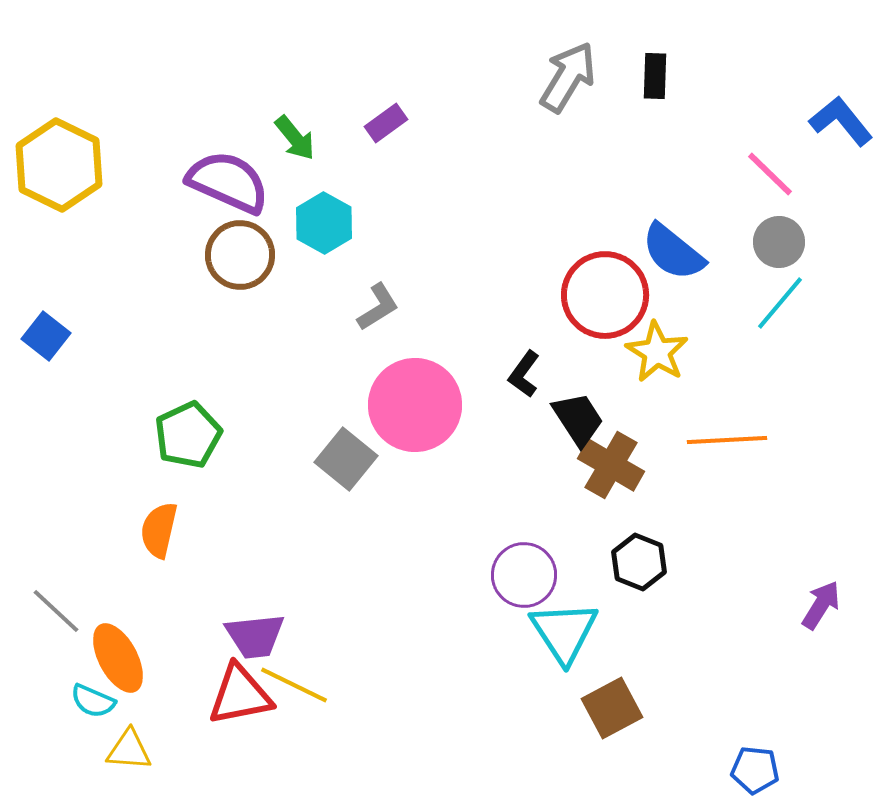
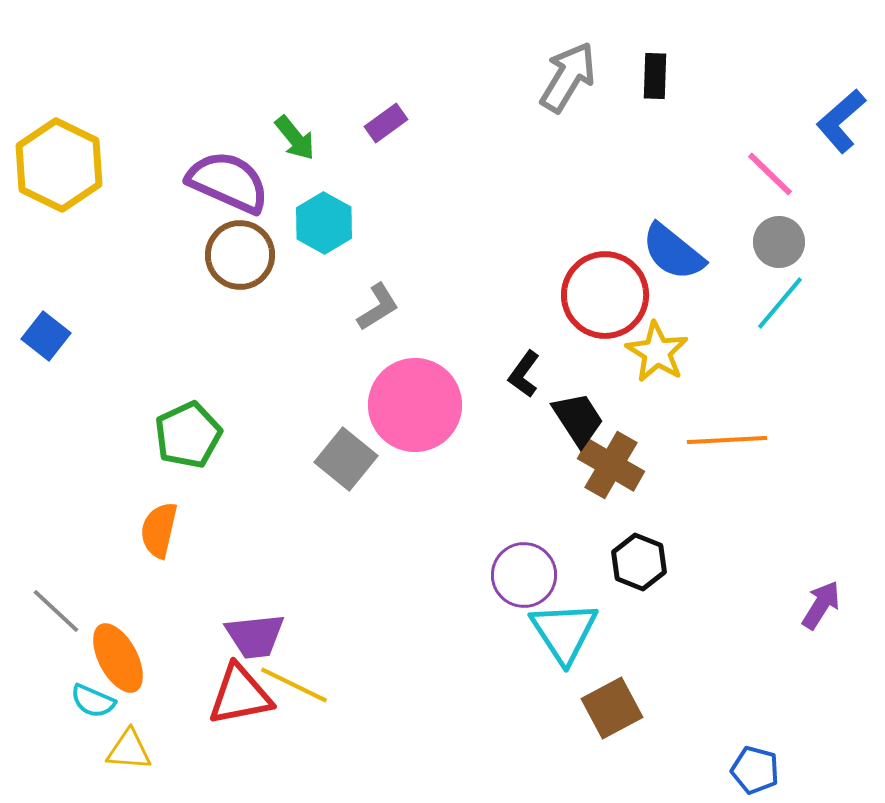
blue L-shape: rotated 92 degrees counterclockwise
blue pentagon: rotated 9 degrees clockwise
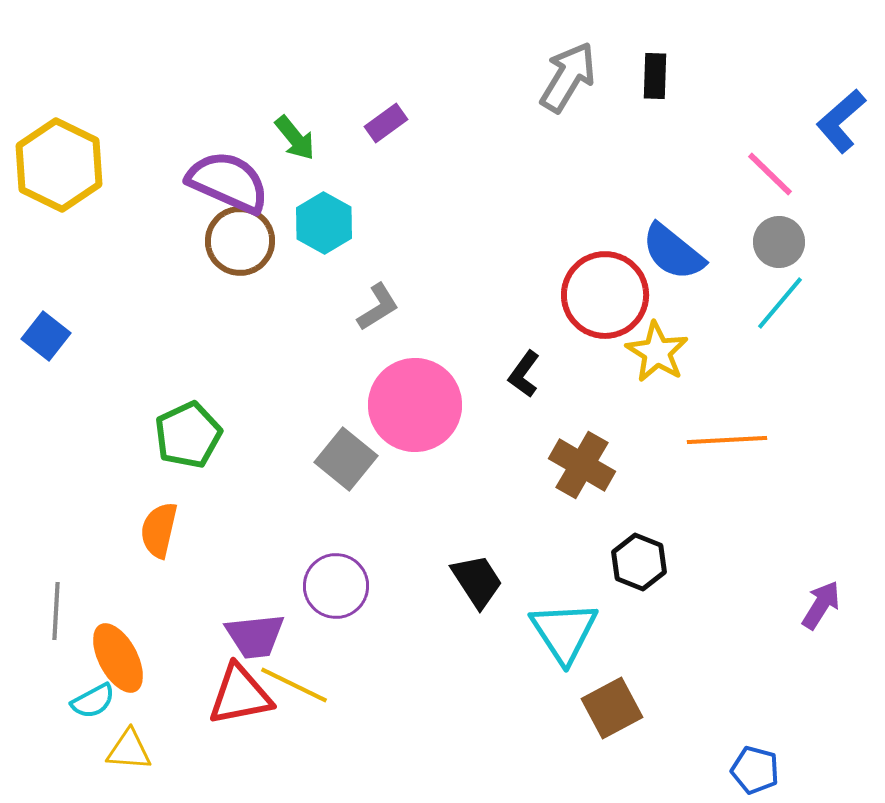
brown circle: moved 14 px up
black trapezoid: moved 101 px left, 162 px down
brown cross: moved 29 px left
purple circle: moved 188 px left, 11 px down
gray line: rotated 50 degrees clockwise
cyan semicircle: rotated 51 degrees counterclockwise
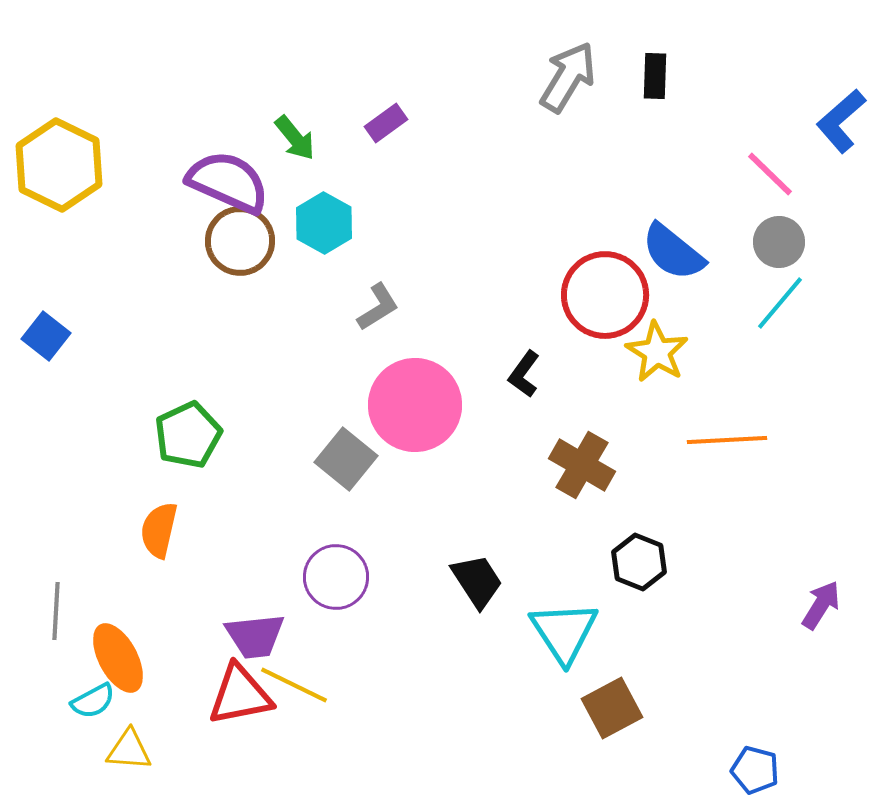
purple circle: moved 9 px up
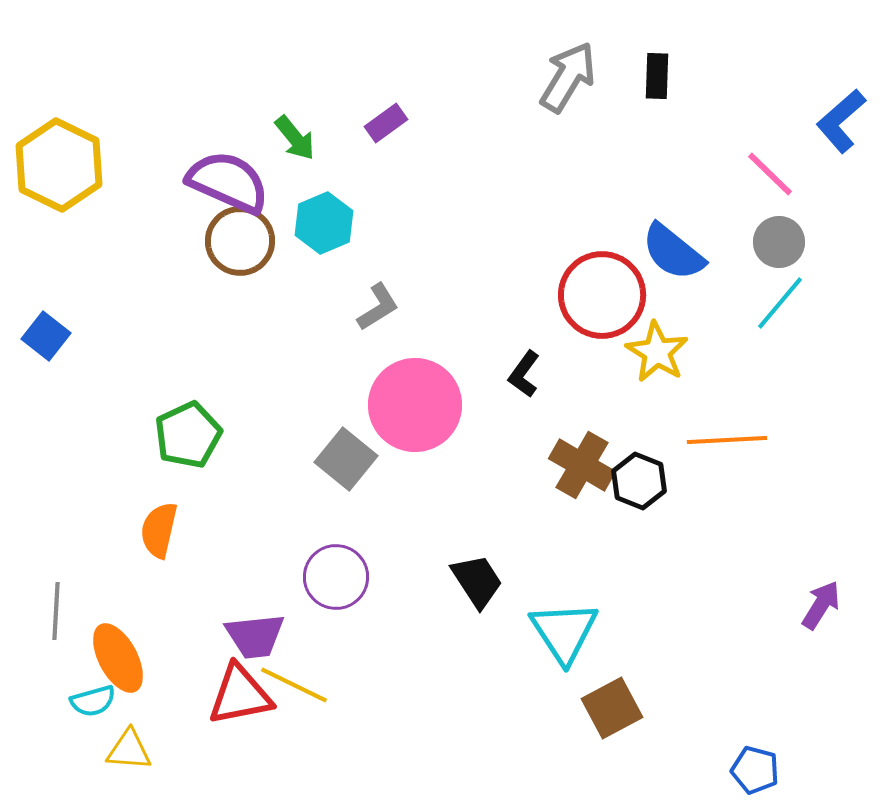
black rectangle: moved 2 px right
cyan hexagon: rotated 8 degrees clockwise
red circle: moved 3 px left
black hexagon: moved 81 px up
cyan semicircle: rotated 12 degrees clockwise
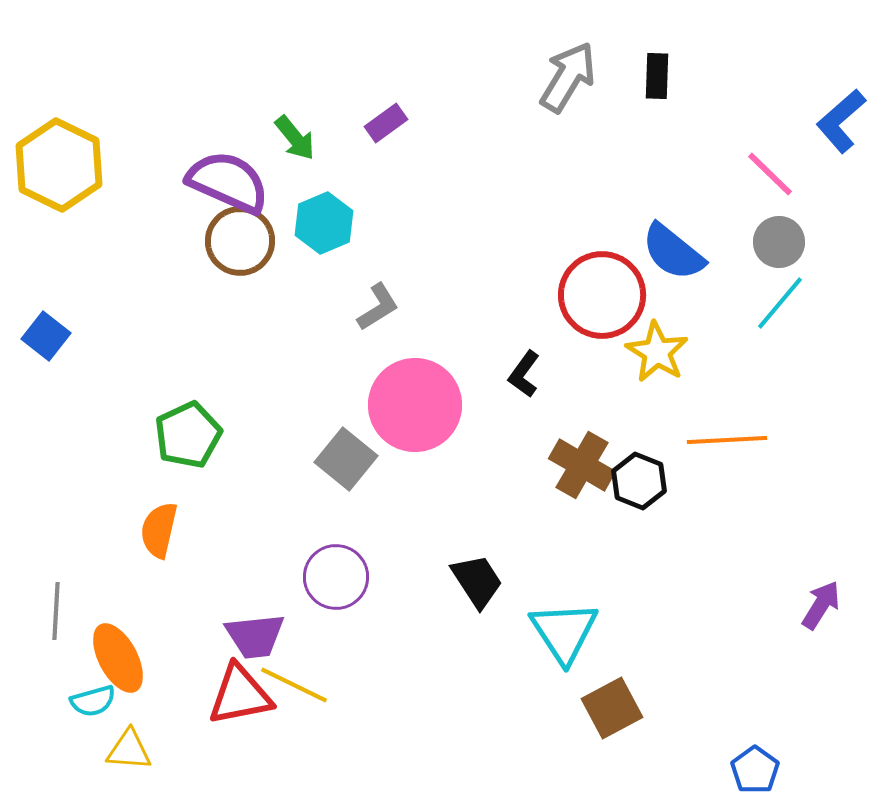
blue pentagon: rotated 21 degrees clockwise
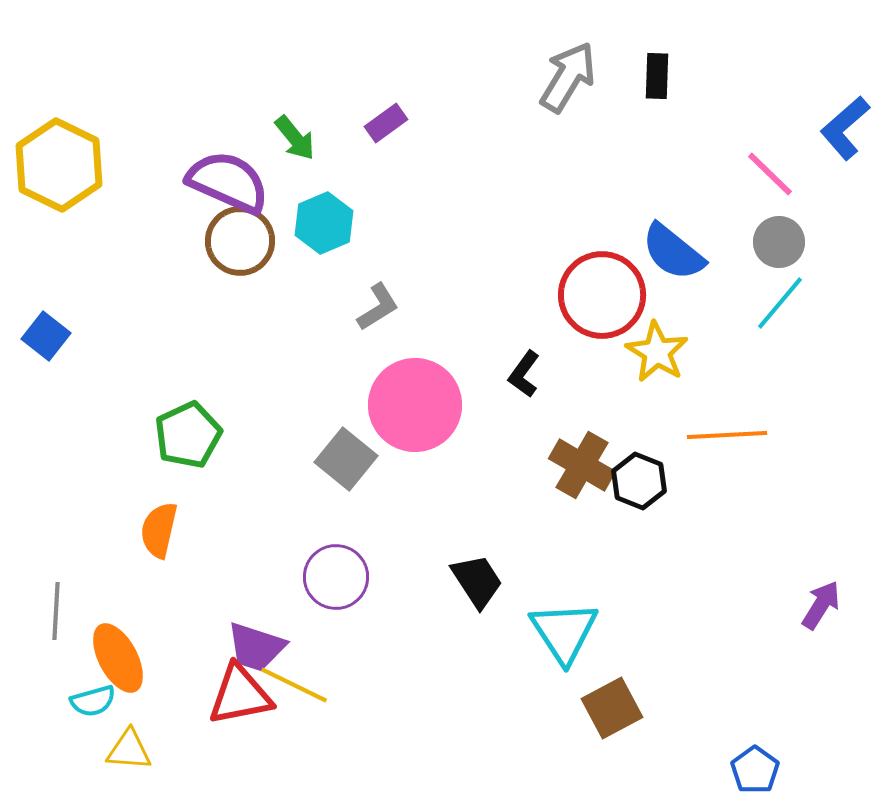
blue L-shape: moved 4 px right, 7 px down
orange line: moved 5 px up
purple trapezoid: moved 1 px right, 11 px down; rotated 24 degrees clockwise
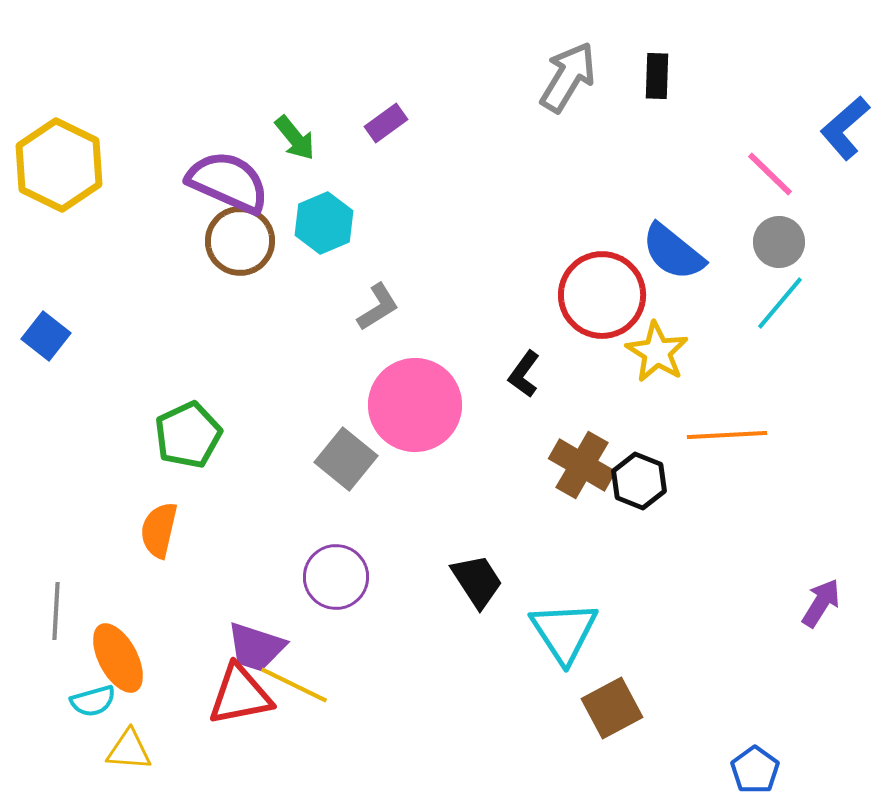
purple arrow: moved 2 px up
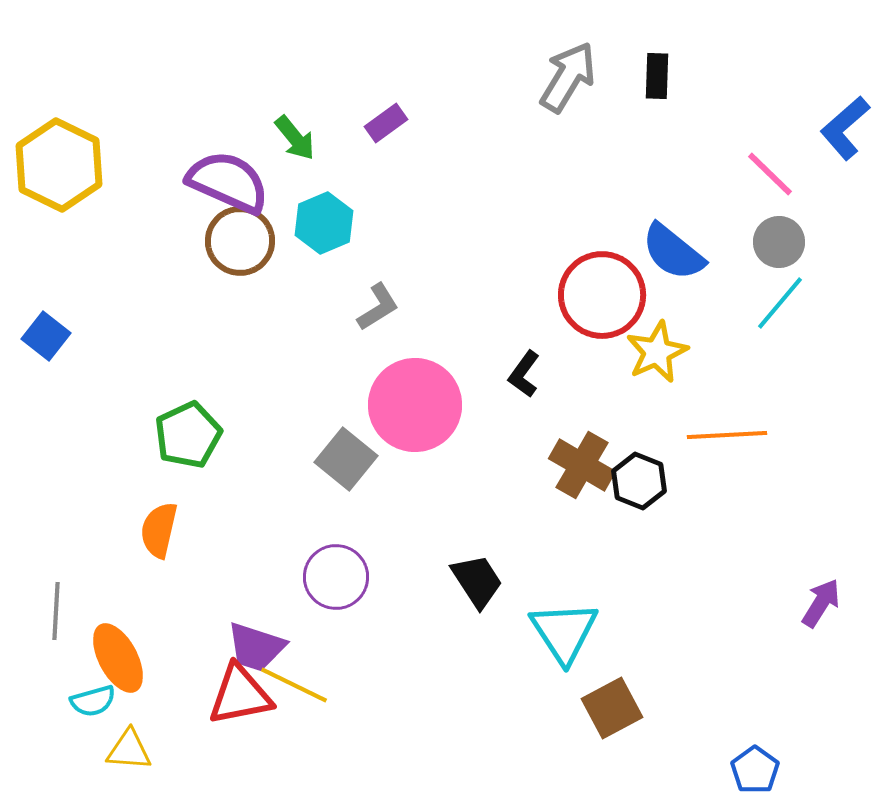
yellow star: rotated 16 degrees clockwise
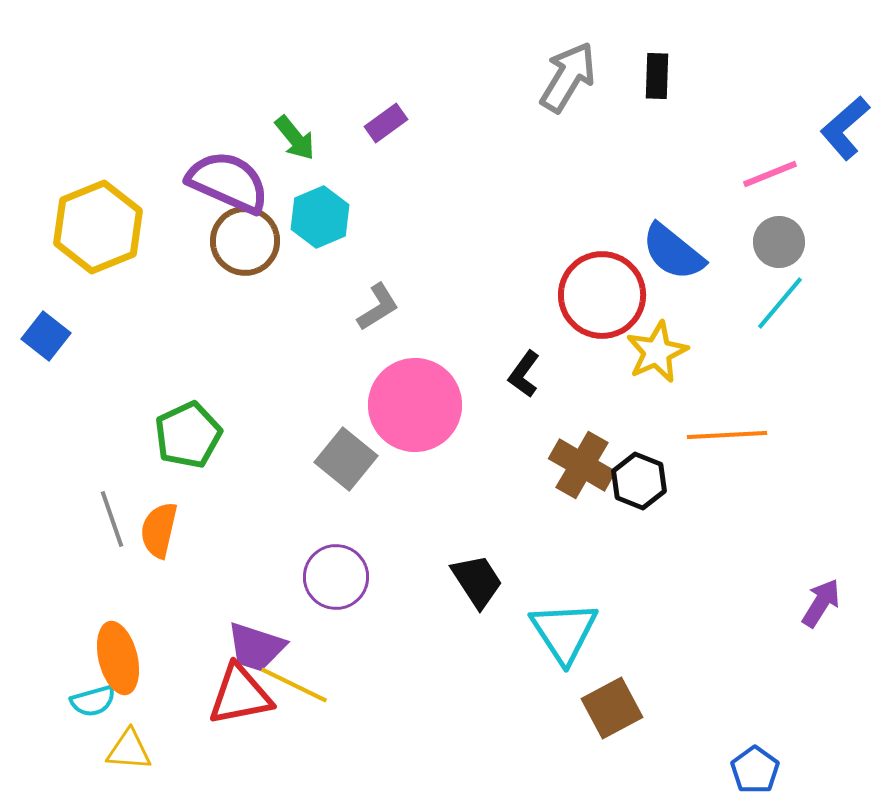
yellow hexagon: moved 39 px right, 62 px down; rotated 12 degrees clockwise
pink line: rotated 66 degrees counterclockwise
cyan hexagon: moved 4 px left, 6 px up
brown circle: moved 5 px right
gray line: moved 56 px right, 92 px up; rotated 22 degrees counterclockwise
orange ellipse: rotated 14 degrees clockwise
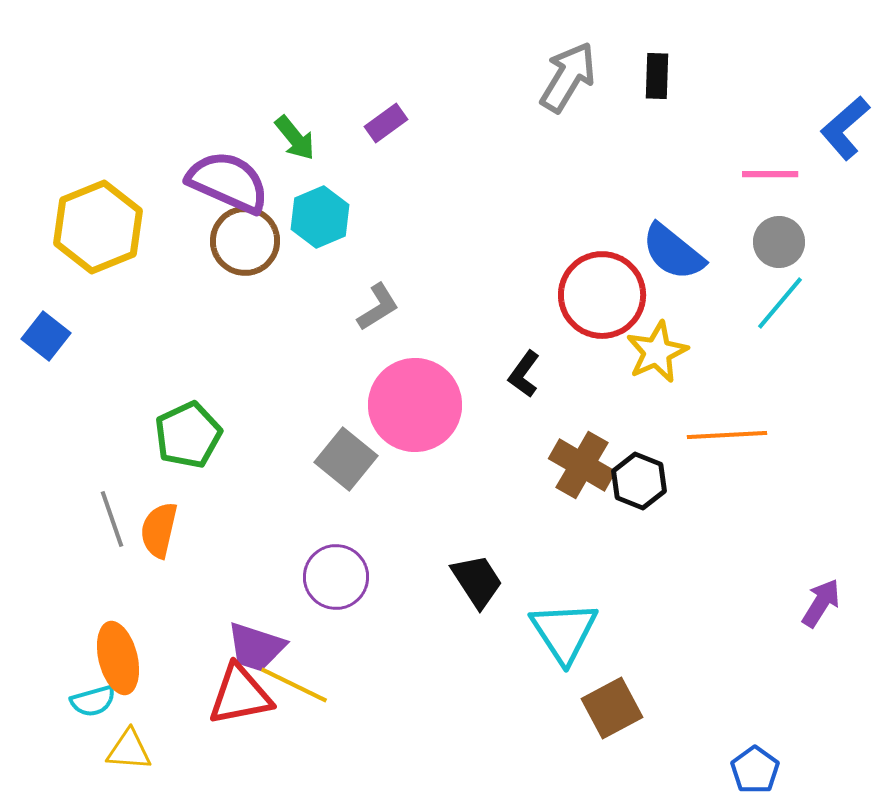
pink line: rotated 22 degrees clockwise
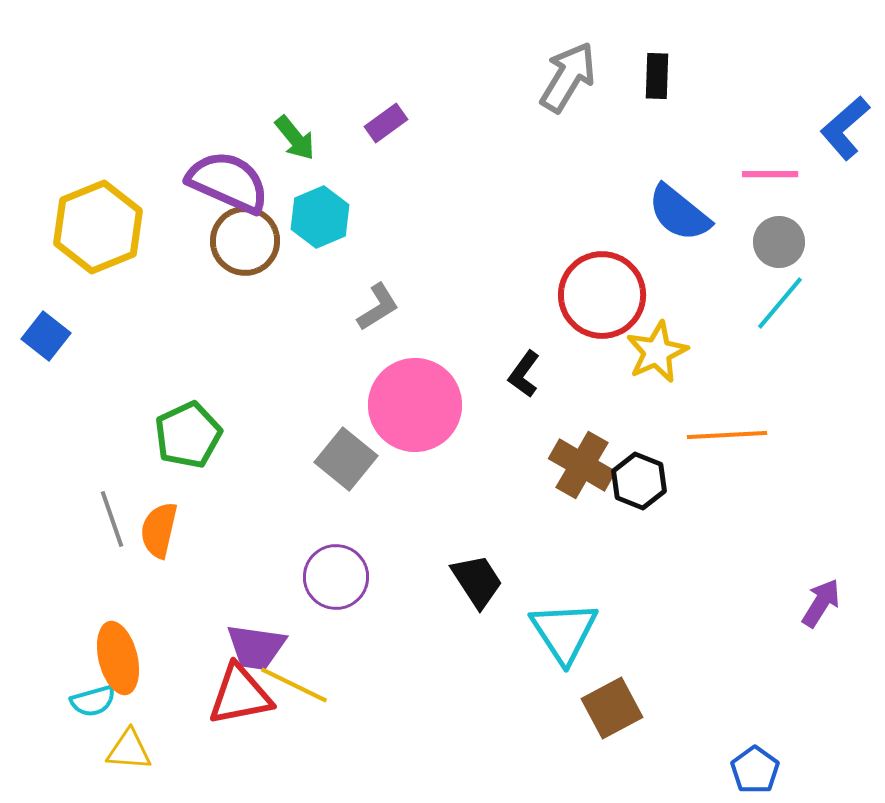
blue semicircle: moved 6 px right, 39 px up
purple trapezoid: rotated 10 degrees counterclockwise
